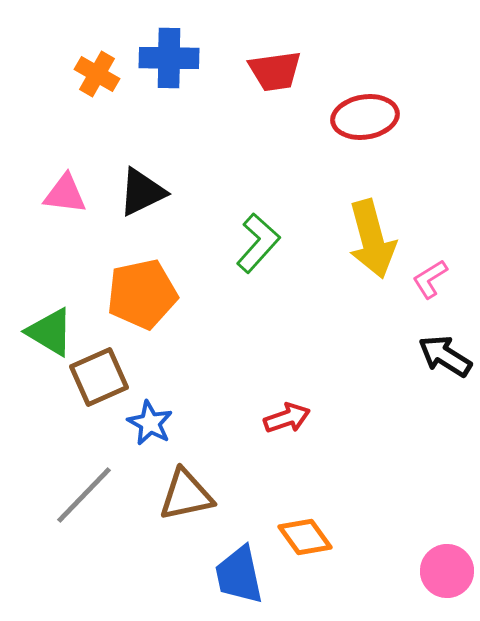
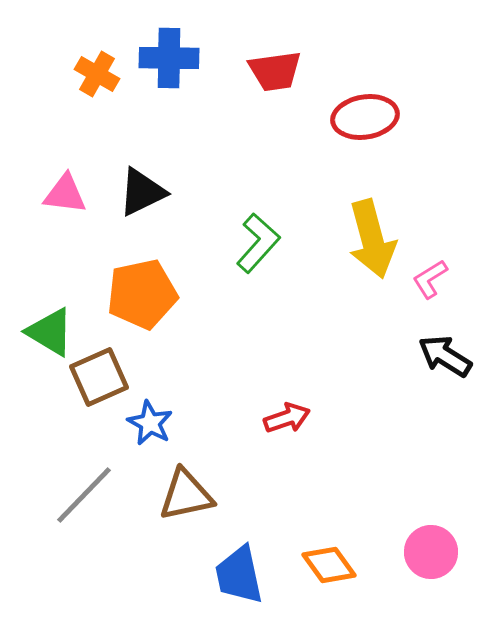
orange diamond: moved 24 px right, 28 px down
pink circle: moved 16 px left, 19 px up
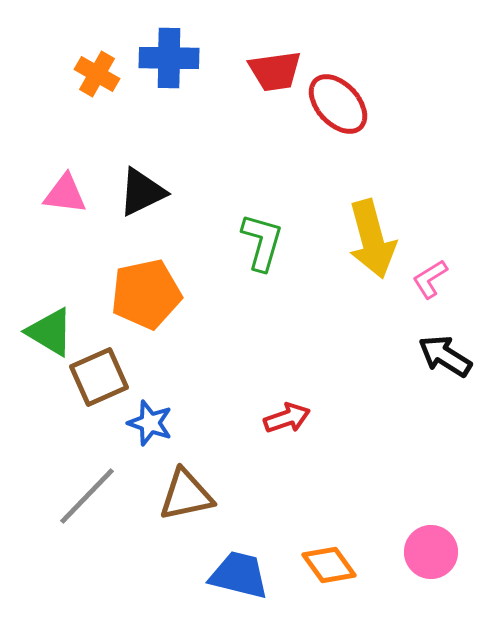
red ellipse: moved 27 px left, 13 px up; rotated 56 degrees clockwise
green L-shape: moved 4 px right, 1 px up; rotated 26 degrees counterclockwise
orange pentagon: moved 4 px right
blue star: rotated 9 degrees counterclockwise
gray line: moved 3 px right, 1 px down
blue trapezoid: rotated 116 degrees clockwise
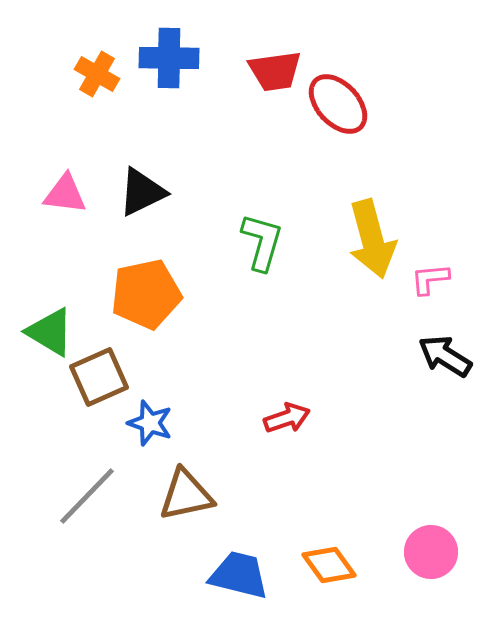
pink L-shape: rotated 27 degrees clockwise
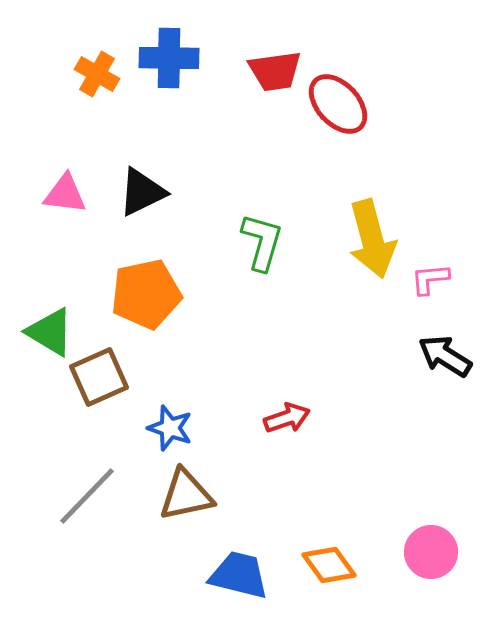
blue star: moved 20 px right, 5 px down
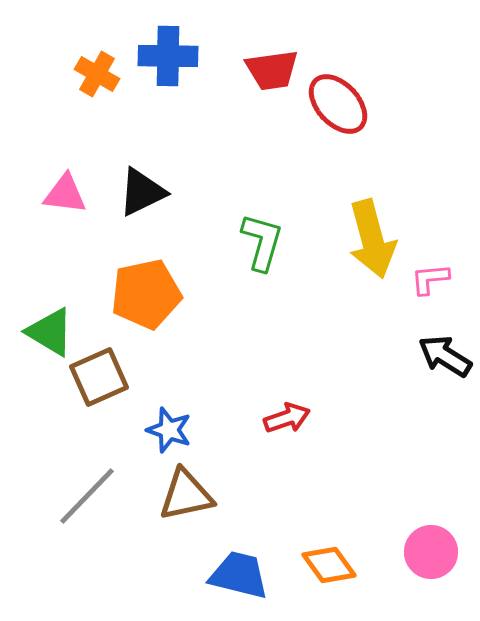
blue cross: moved 1 px left, 2 px up
red trapezoid: moved 3 px left, 1 px up
blue star: moved 1 px left, 2 px down
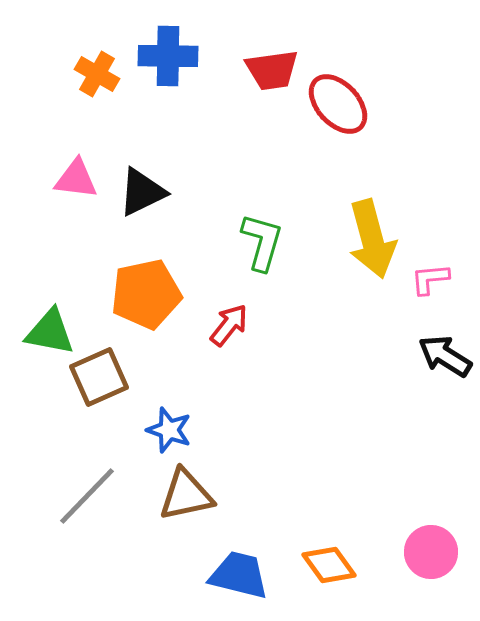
pink triangle: moved 11 px right, 15 px up
green triangle: rotated 20 degrees counterclockwise
red arrow: moved 58 px left, 93 px up; rotated 33 degrees counterclockwise
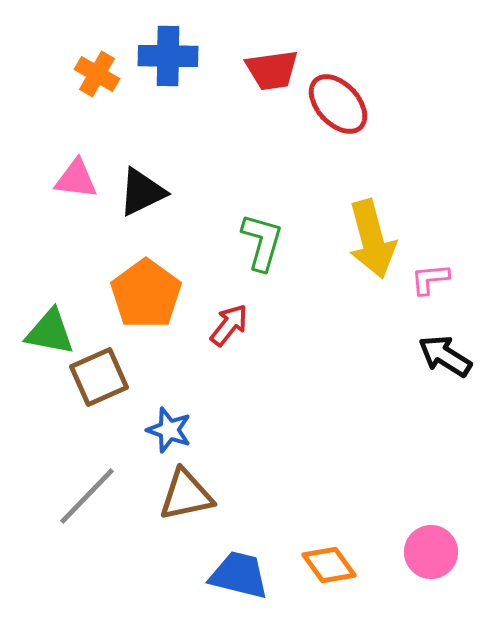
orange pentagon: rotated 24 degrees counterclockwise
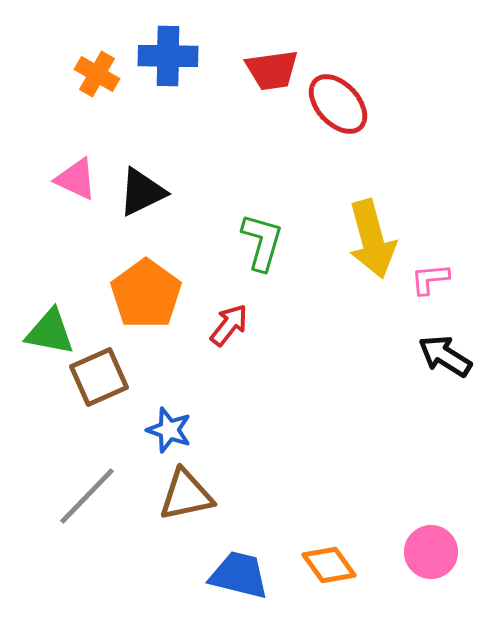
pink triangle: rotated 18 degrees clockwise
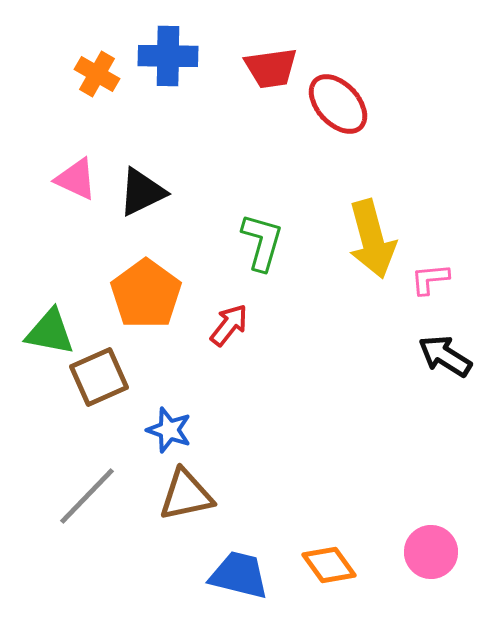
red trapezoid: moved 1 px left, 2 px up
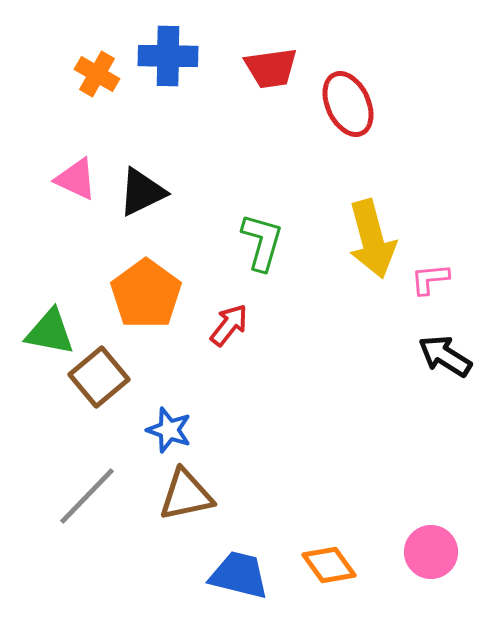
red ellipse: moved 10 px right; rotated 18 degrees clockwise
brown square: rotated 16 degrees counterclockwise
